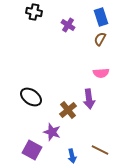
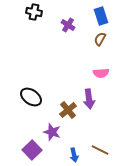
blue rectangle: moved 1 px up
purple square: rotated 18 degrees clockwise
blue arrow: moved 2 px right, 1 px up
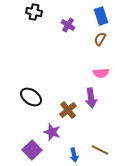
purple arrow: moved 2 px right, 1 px up
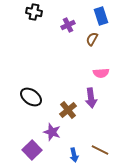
purple cross: rotated 32 degrees clockwise
brown semicircle: moved 8 px left
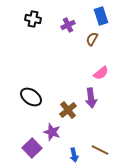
black cross: moved 1 px left, 7 px down
pink semicircle: rotated 35 degrees counterclockwise
purple square: moved 2 px up
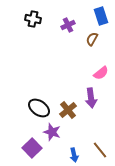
black ellipse: moved 8 px right, 11 px down
brown line: rotated 24 degrees clockwise
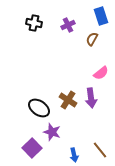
black cross: moved 1 px right, 4 px down
brown cross: moved 10 px up; rotated 18 degrees counterclockwise
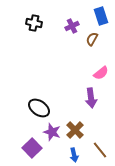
purple cross: moved 4 px right, 1 px down
brown cross: moved 7 px right, 30 px down; rotated 12 degrees clockwise
